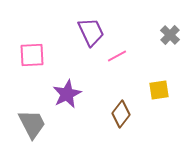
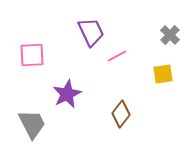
yellow square: moved 4 px right, 16 px up
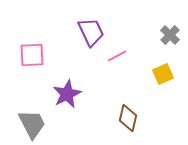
yellow square: rotated 15 degrees counterclockwise
brown diamond: moved 7 px right, 4 px down; rotated 24 degrees counterclockwise
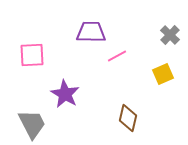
purple trapezoid: rotated 64 degrees counterclockwise
purple star: moved 2 px left; rotated 16 degrees counterclockwise
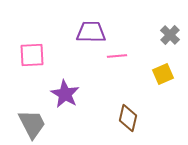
pink line: rotated 24 degrees clockwise
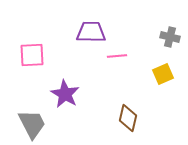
gray cross: moved 2 px down; rotated 30 degrees counterclockwise
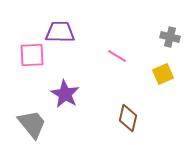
purple trapezoid: moved 31 px left
pink line: rotated 36 degrees clockwise
gray trapezoid: rotated 12 degrees counterclockwise
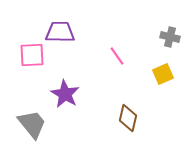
pink line: rotated 24 degrees clockwise
